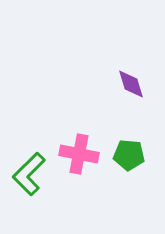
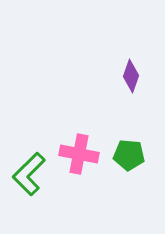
purple diamond: moved 8 px up; rotated 36 degrees clockwise
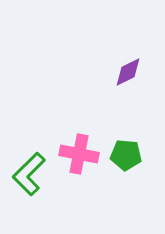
purple diamond: moved 3 px left, 4 px up; rotated 44 degrees clockwise
green pentagon: moved 3 px left
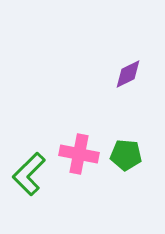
purple diamond: moved 2 px down
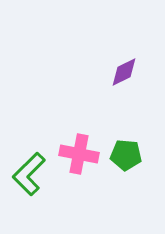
purple diamond: moved 4 px left, 2 px up
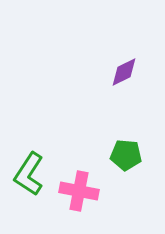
pink cross: moved 37 px down
green L-shape: rotated 12 degrees counterclockwise
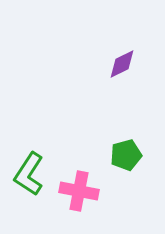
purple diamond: moved 2 px left, 8 px up
green pentagon: rotated 20 degrees counterclockwise
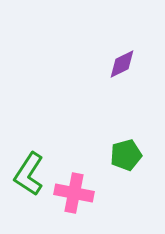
pink cross: moved 5 px left, 2 px down
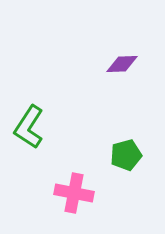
purple diamond: rotated 24 degrees clockwise
green L-shape: moved 47 px up
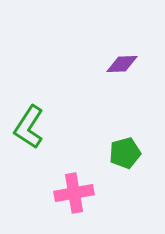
green pentagon: moved 1 px left, 2 px up
pink cross: rotated 21 degrees counterclockwise
